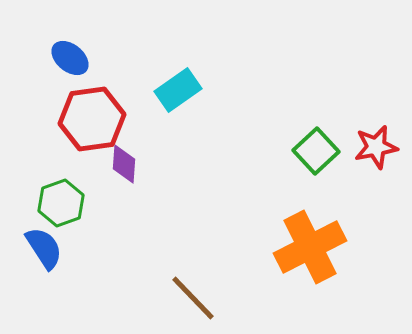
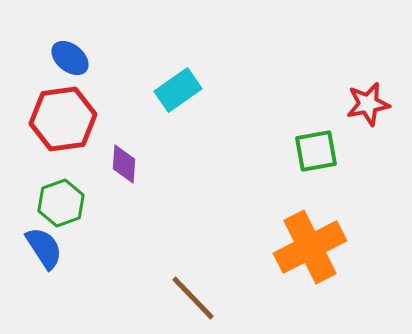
red hexagon: moved 29 px left
red star: moved 8 px left, 43 px up
green square: rotated 33 degrees clockwise
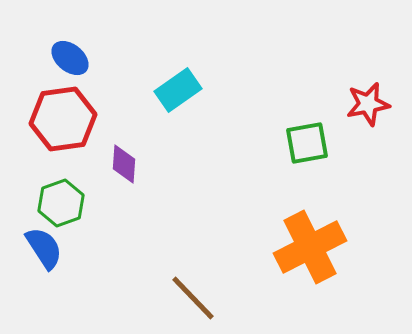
green square: moved 9 px left, 8 px up
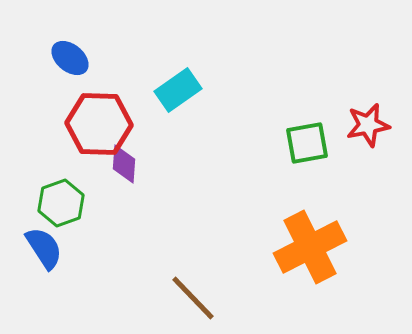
red star: moved 21 px down
red hexagon: moved 36 px right, 5 px down; rotated 10 degrees clockwise
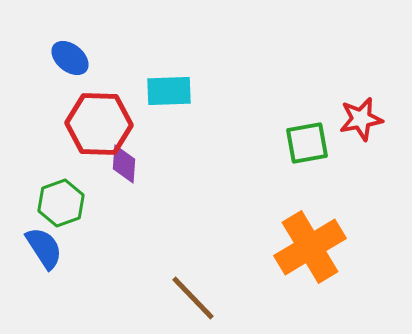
cyan rectangle: moved 9 px left, 1 px down; rotated 33 degrees clockwise
red star: moved 7 px left, 6 px up
orange cross: rotated 4 degrees counterclockwise
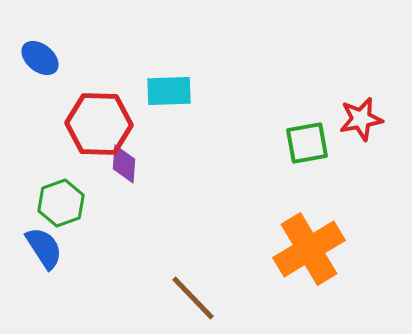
blue ellipse: moved 30 px left
orange cross: moved 1 px left, 2 px down
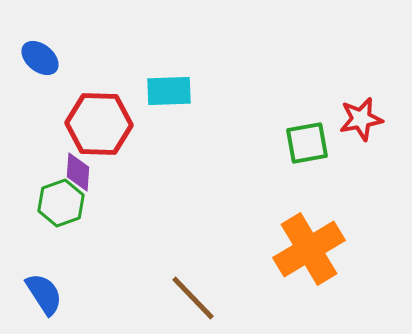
purple diamond: moved 46 px left, 8 px down
blue semicircle: moved 46 px down
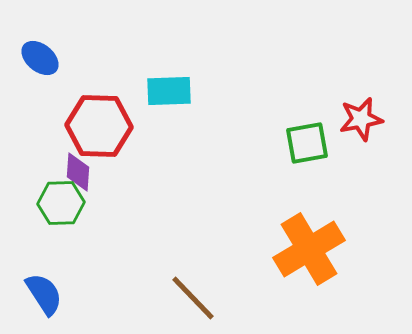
red hexagon: moved 2 px down
green hexagon: rotated 18 degrees clockwise
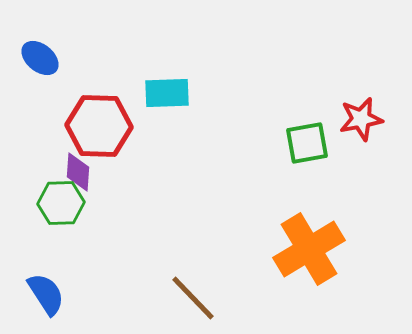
cyan rectangle: moved 2 px left, 2 px down
blue semicircle: moved 2 px right
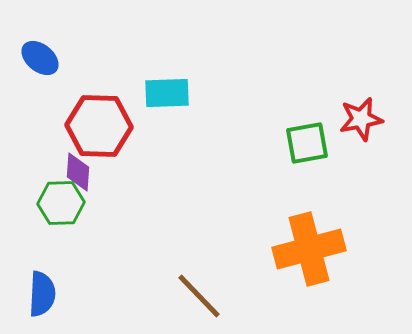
orange cross: rotated 16 degrees clockwise
blue semicircle: moved 4 px left; rotated 36 degrees clockwise
brown line: moved 6 px right, 2 px up
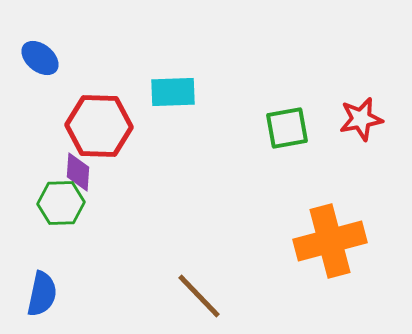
cyan rectangle: moved 6 px right, 1 px up
green square: moved 20 px left, 15 px up
orange cross: moved 21 px right, 8 px up
blue semicircle: rotated 9 degrees clockwise
